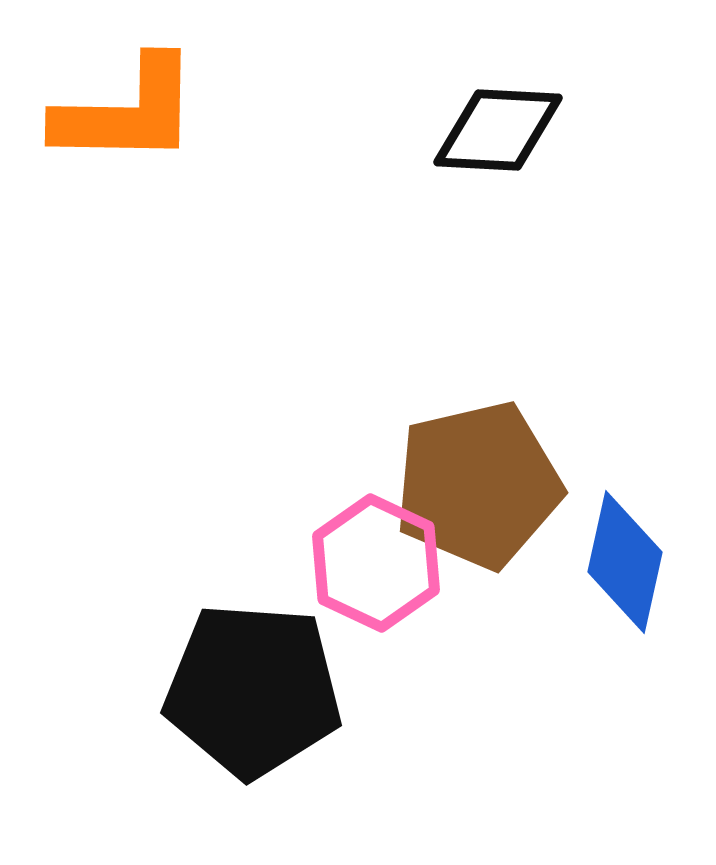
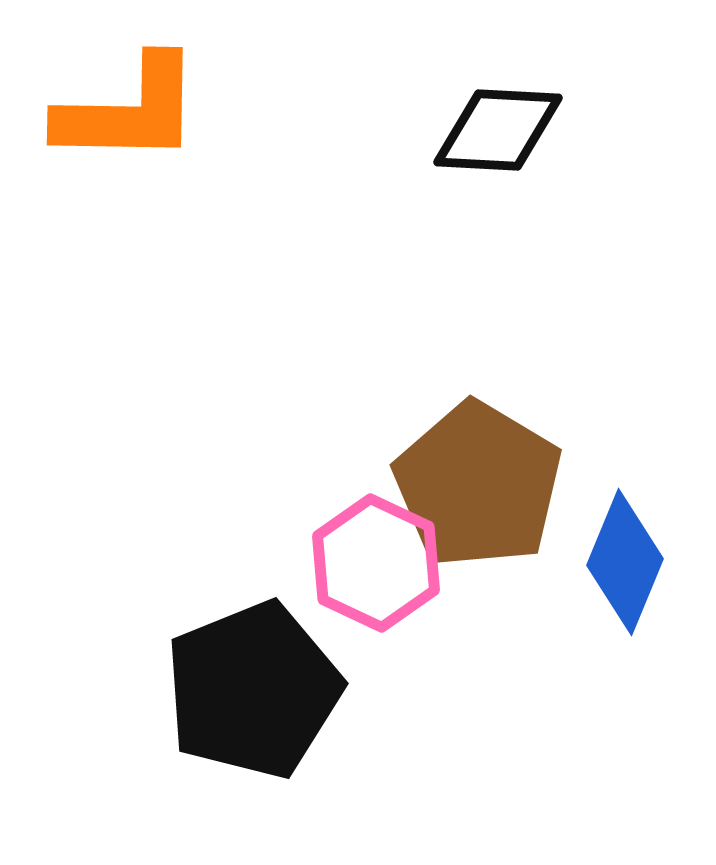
orange L-shape: moved 2 px right, 1 px up
brown pentagon: rotated 28 degrees counterclockwise
blue diamond: rotated 10 degrees clockwise
black pentagon: rotated 26 degrees counterclockwise
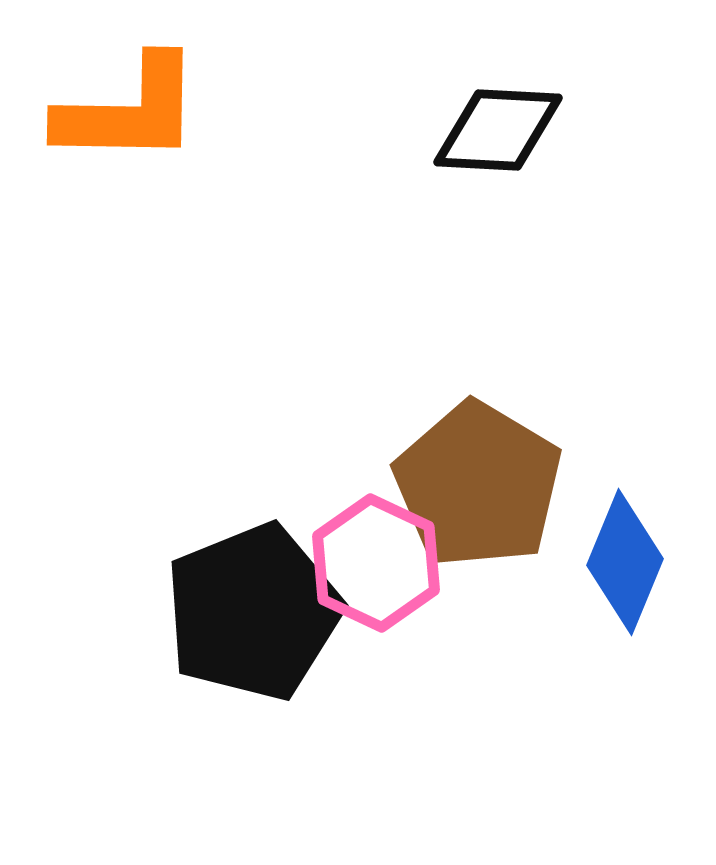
black pentagon: moved 78 px up
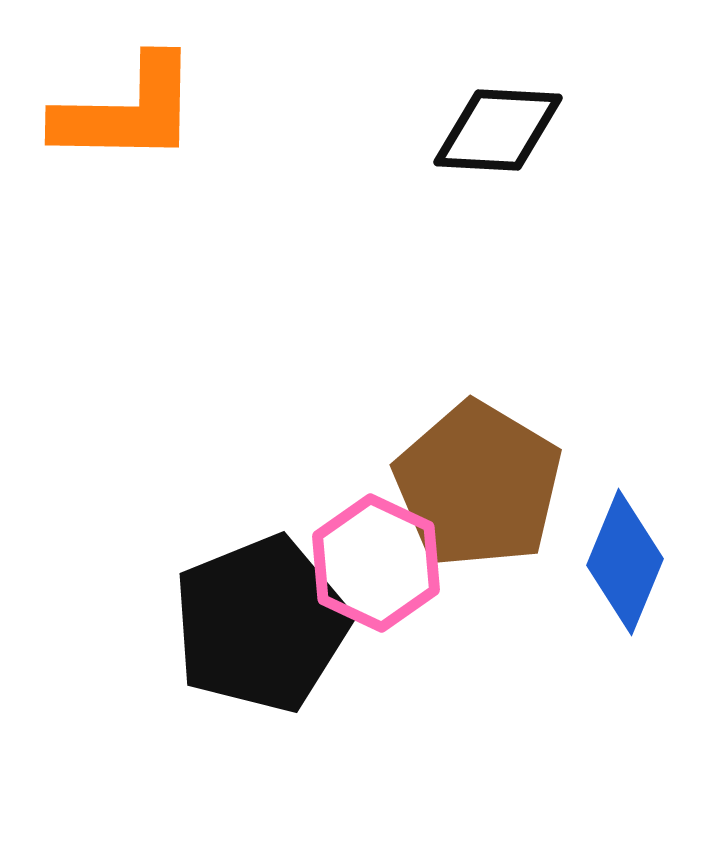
orange L-shape: moved 2 px left
black pentagon: moved 8 px right, 12 px down
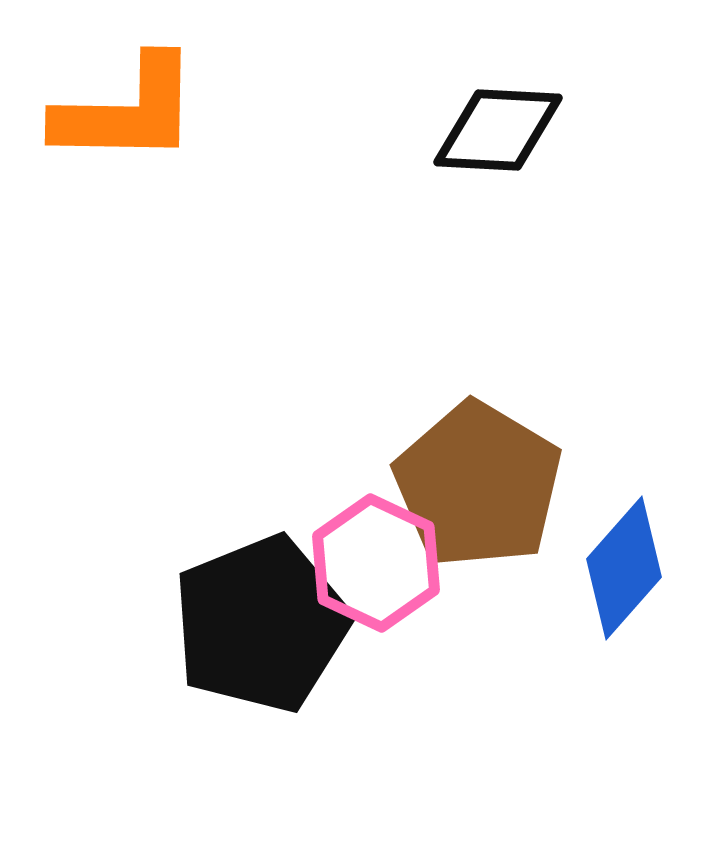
blue diamond: moved 1 px left, 6 px down; rotated 19 degrees clockwise
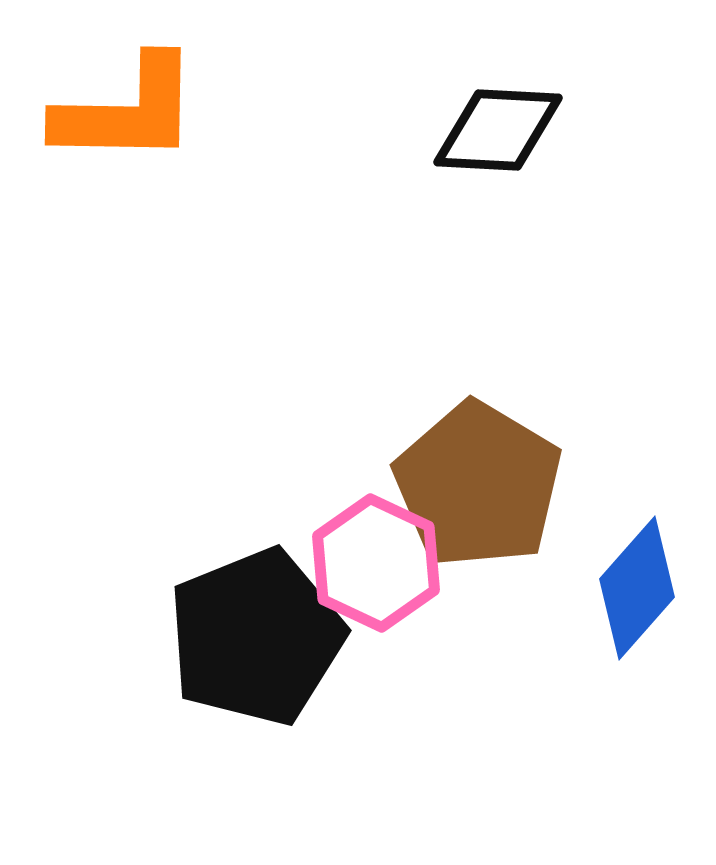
blue diamond: moved 13 px right, 20 px down
black pentagon: moved 5 px left, 13 px down
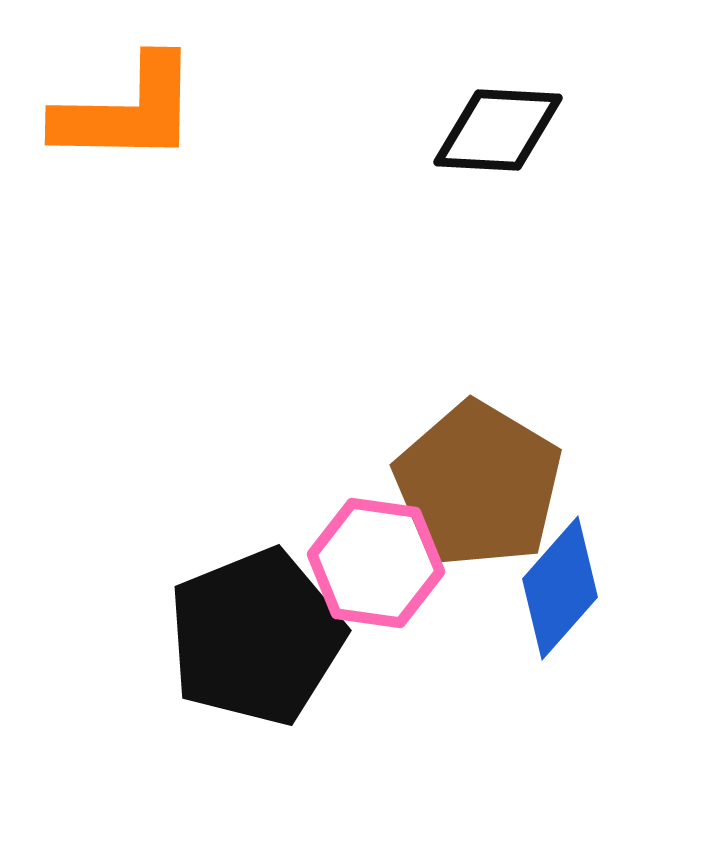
pink hexagon: rotated 17 degrees counterclockwise
blue diamond: moved 77 px left
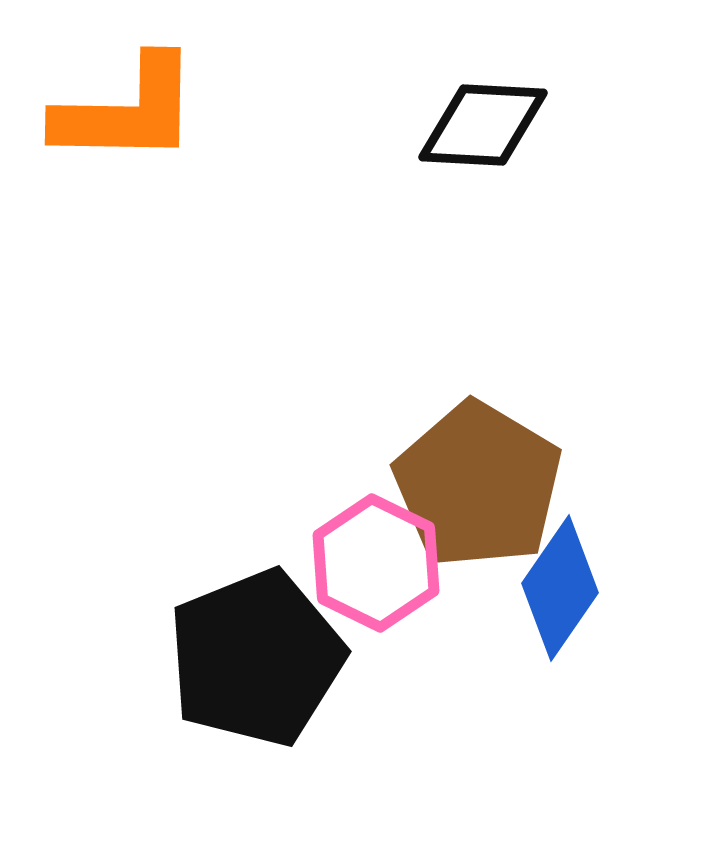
black diamond: moved 15 px left, 5 px up
pink hexagon: rotated 18 degrees clockwise
blue diamond: rotated 7 degrees counterclockwise
black pentagon: moved 21 px down
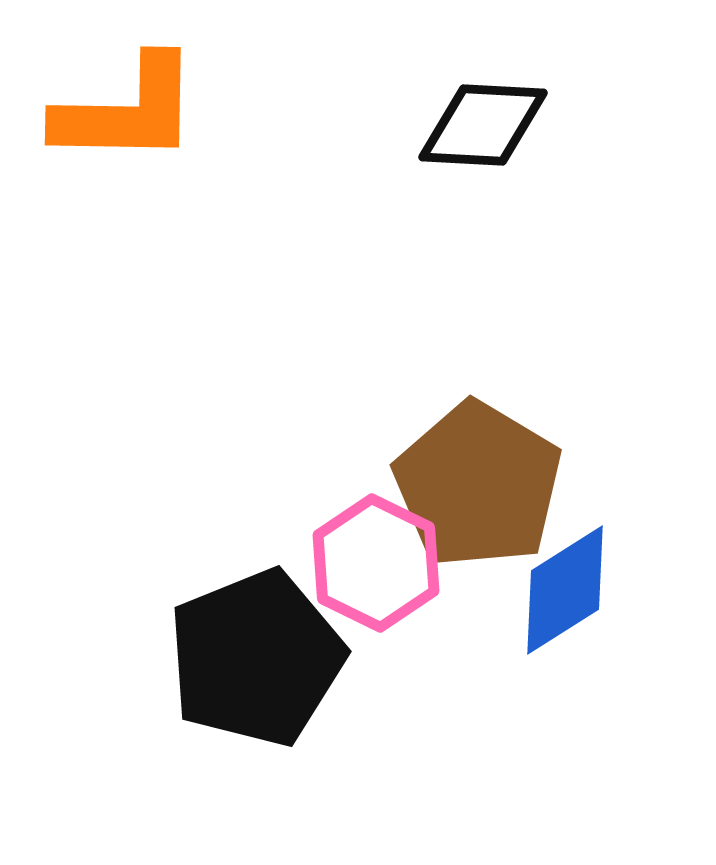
blue diamond: moved 5 px right, 2 px down; rotated 23 degrees clockwise
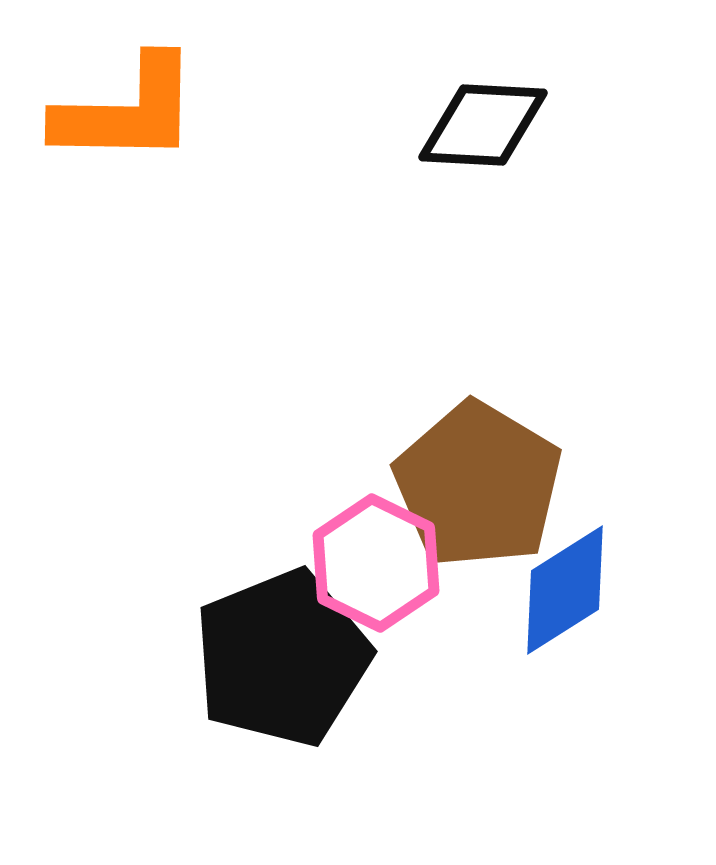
black pentagon: moved 26 px right
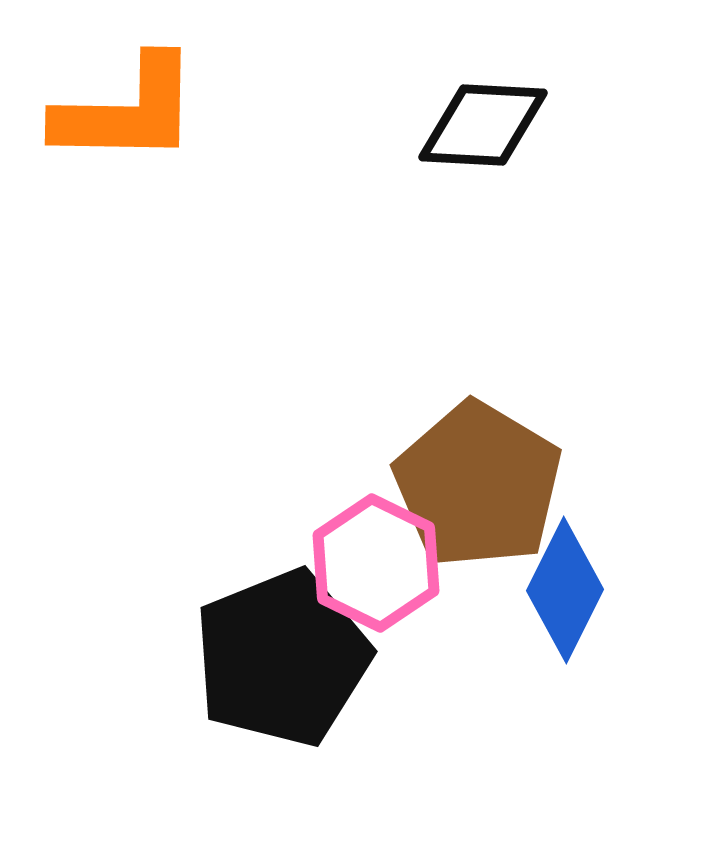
blue diamond: rotated 31 degrees counterclockwise
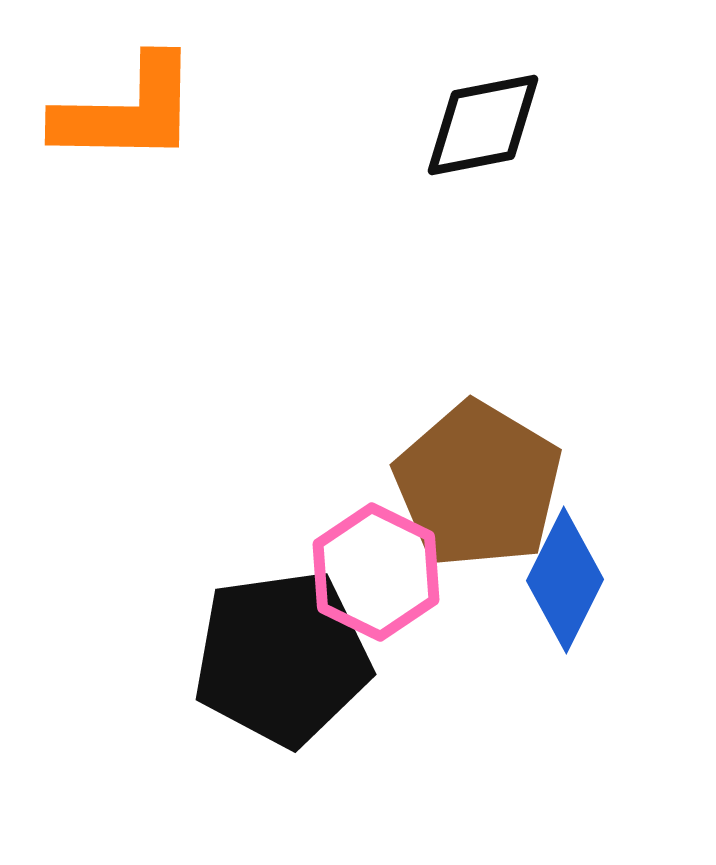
black diamond: rotated 14 degrees counterclockwise
pink hexagon: moved 9 px down
blue diamond: moved 10 px up
black pentagon: rotated 14 degrees clockwise
